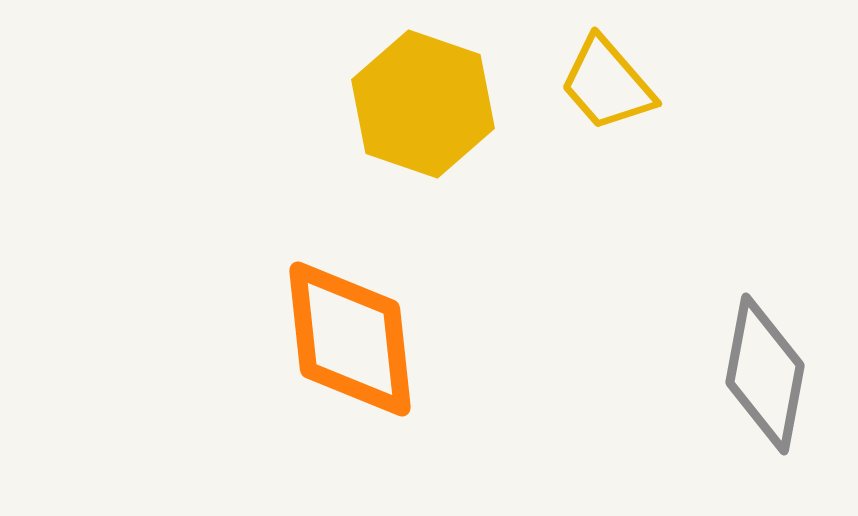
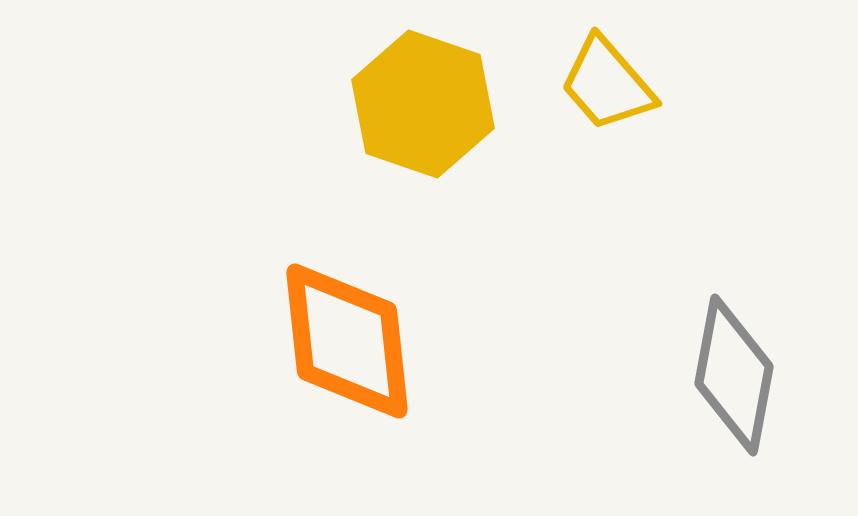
orange diamond: moved 3 px left, 2 px down
gray diamond: moved 31 px left, 1 px down
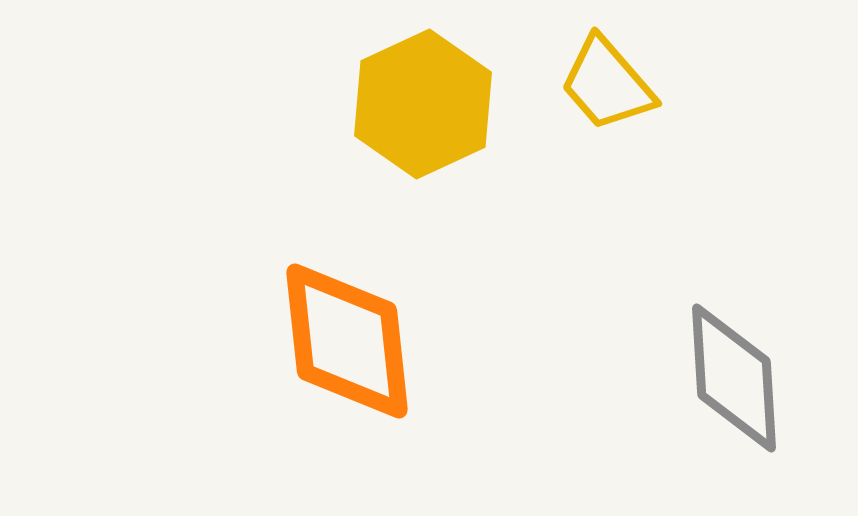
yellow hexagon: rotated 16 degrees clockwise
gray diamond: moved 3 px down; rotated 14 degrees counterclockwise
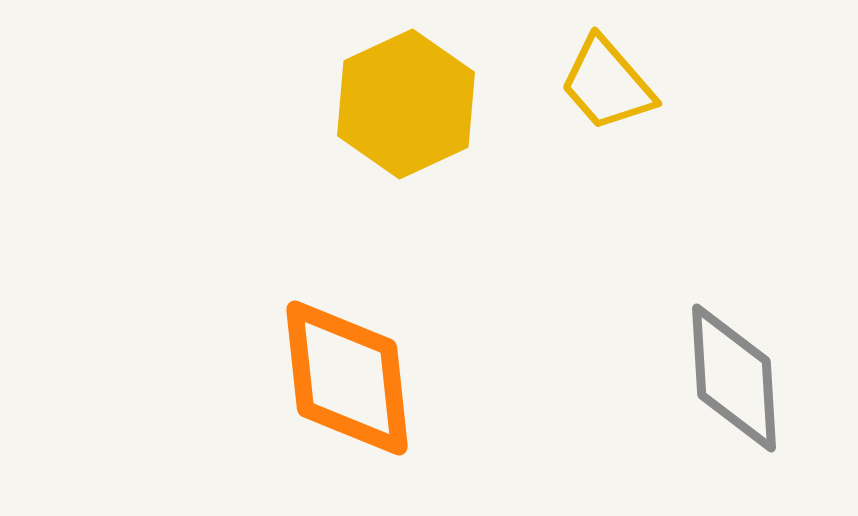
yellow hexagon: moved 17 px left
orange diamond: moved 37 px down
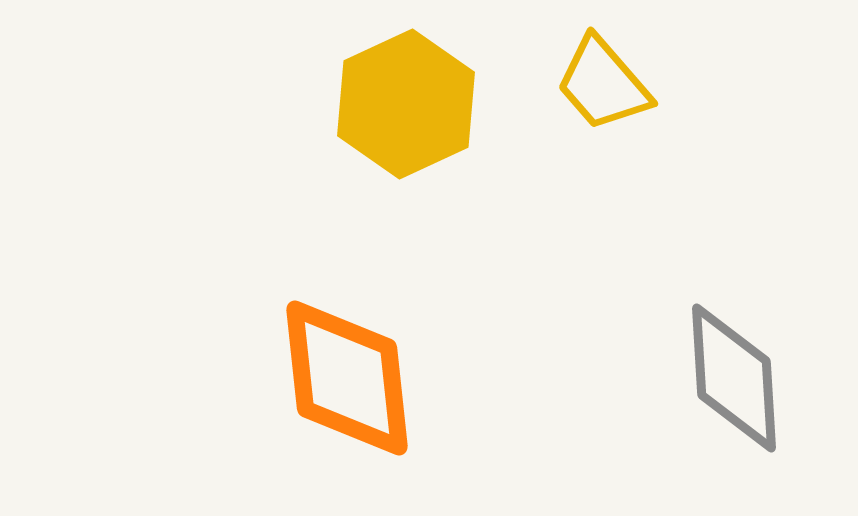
yellow trapezoid: moved 4 px left
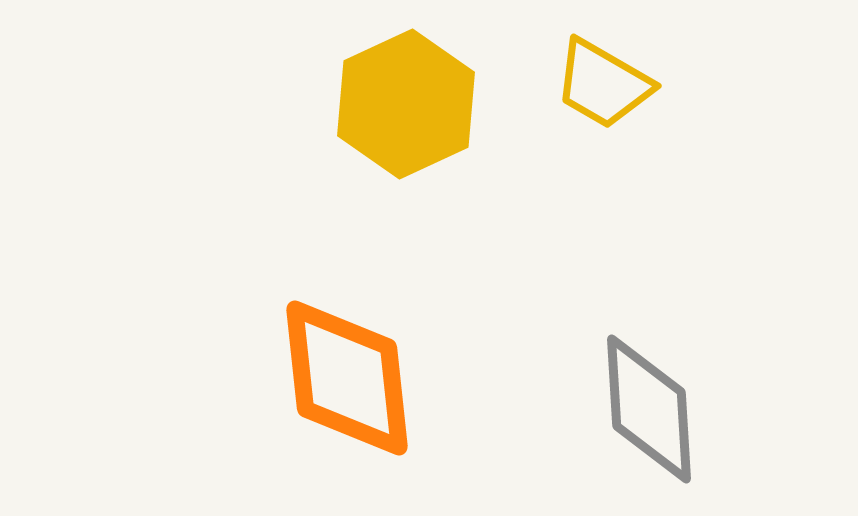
yellow trapezoid: rotated 19 degrees counterclockwise
gray diamond: moved 85 px left, 31 px down
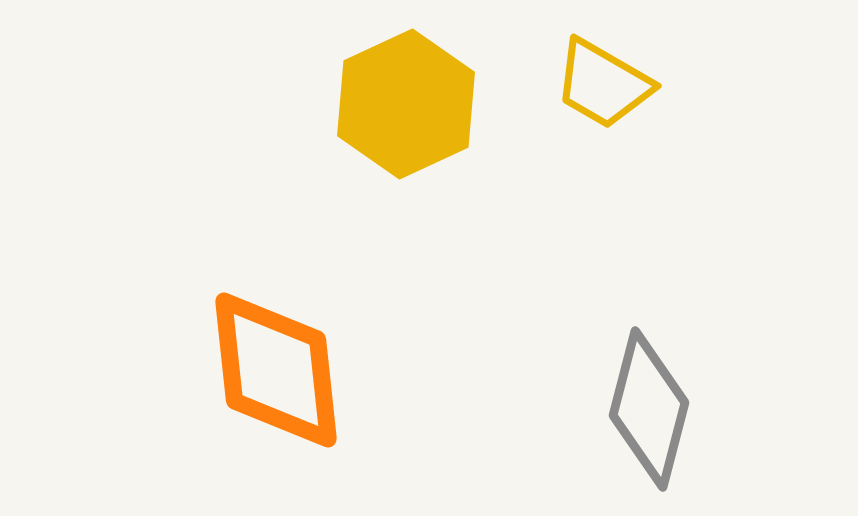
orange diamond: moved 71 px left, 8 px up
gray diamond: rotated 18 degrees clockwise
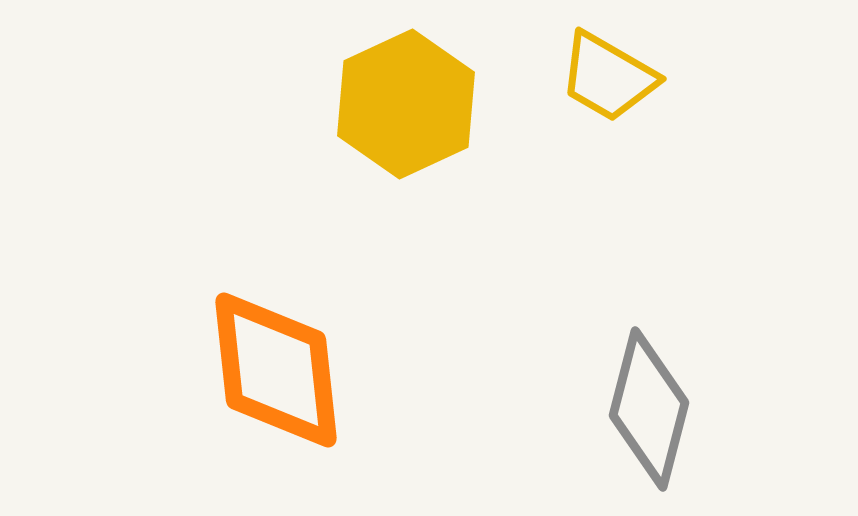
yellow trapezoid: moved 5 px right, 7 px up
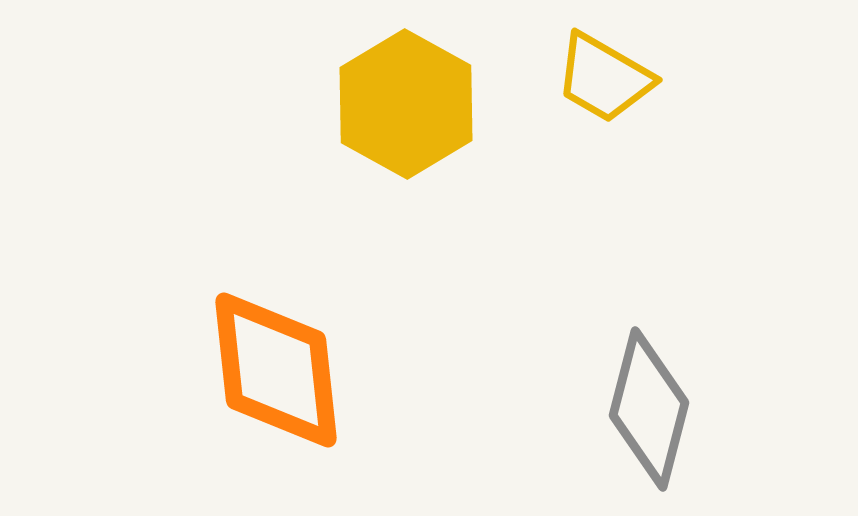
yellow trapezoid: moved 4 px left, 1 px down
yellow hexagon: rotated 6 degrees counterclockwise
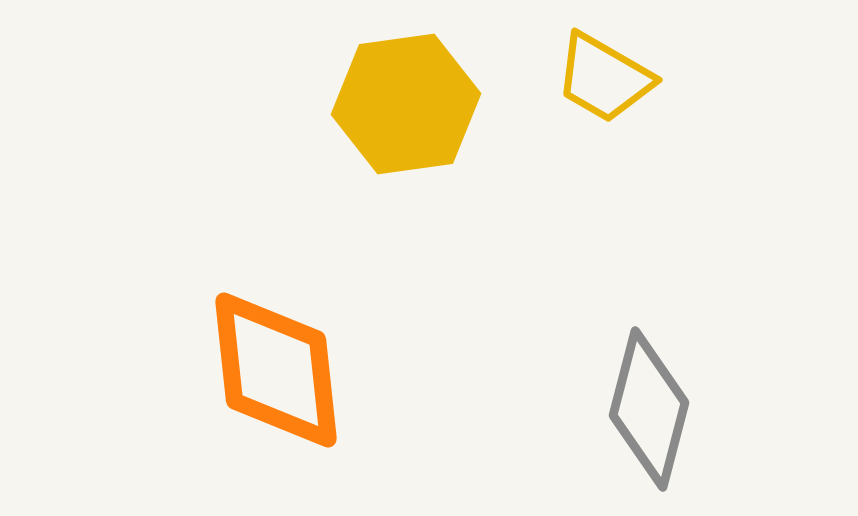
yellow hexagon: rotated 23 degrees clockwise
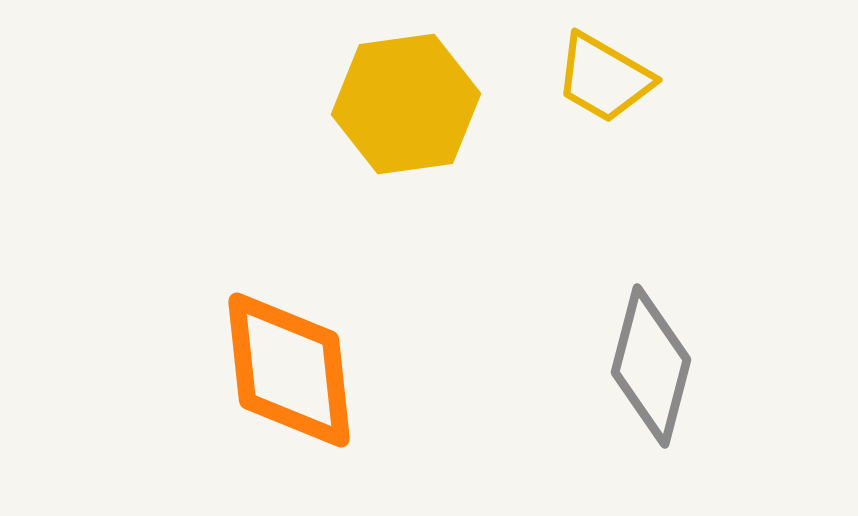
orange diamond: moved 13 px right
gray diamond: moved 2 px right, 43 px up
